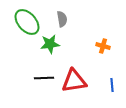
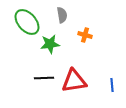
gray semicircle: moved 4 px up
orange cross: moved 18 px left, 11 px up
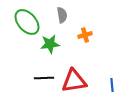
orange cross: rotated 32 degrees counterclockwise
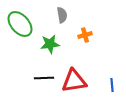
green ellipse: moved 7 px left, 2 px down
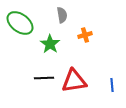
green ellipse: moved 1 px up; rotated 12 degrees counterclockwise
green star: rotated 30 degrees counterclockwise
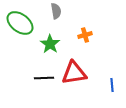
gray semicircle: moved 6 px left, 4 px up
red triangle: moved 8 px up
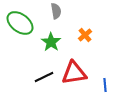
orange cross: rotated 24 degrees counterclockwise
green star: moved 1 px right, 2 px up
black line: moved 1 px up; rotated 24 degrees counterclockwise
blue line: moved 7 px left
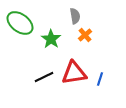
gray semicircle: moved 19 px right, 5 px down
green star: moved 3 px up
blue line: moved 5 px left, 6 px up; rotated 24 degrees clockwise
